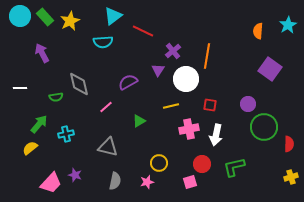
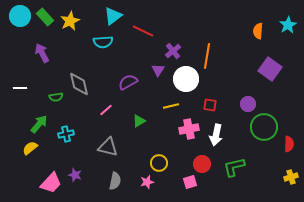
pink line: moved 3 px down
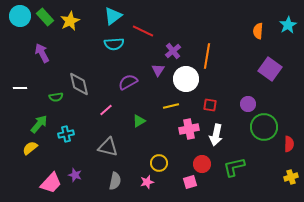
cyan semicircle: moved 11 px right, 2 px down
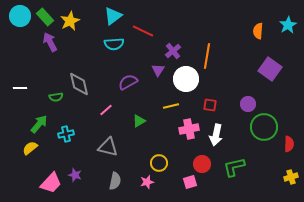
purple arrow: moved 8 px right, 11 px up
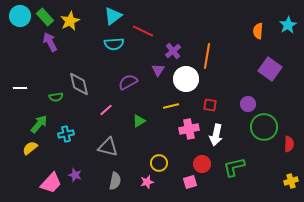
yellow cross: moved 4 px down
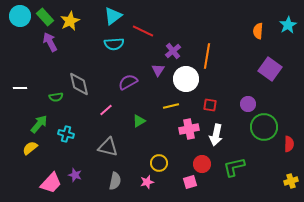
cyan cross: rotated 28 degrees clockwise
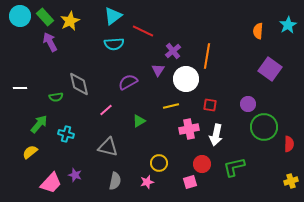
yellow semicircle: moved 4 px down
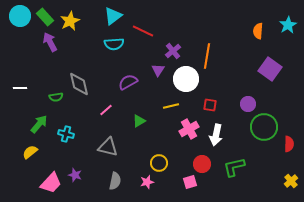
pink cross: rotated 18 degrees counterclockwise
yellow cross: rotated 24 degrees counterclockwise
